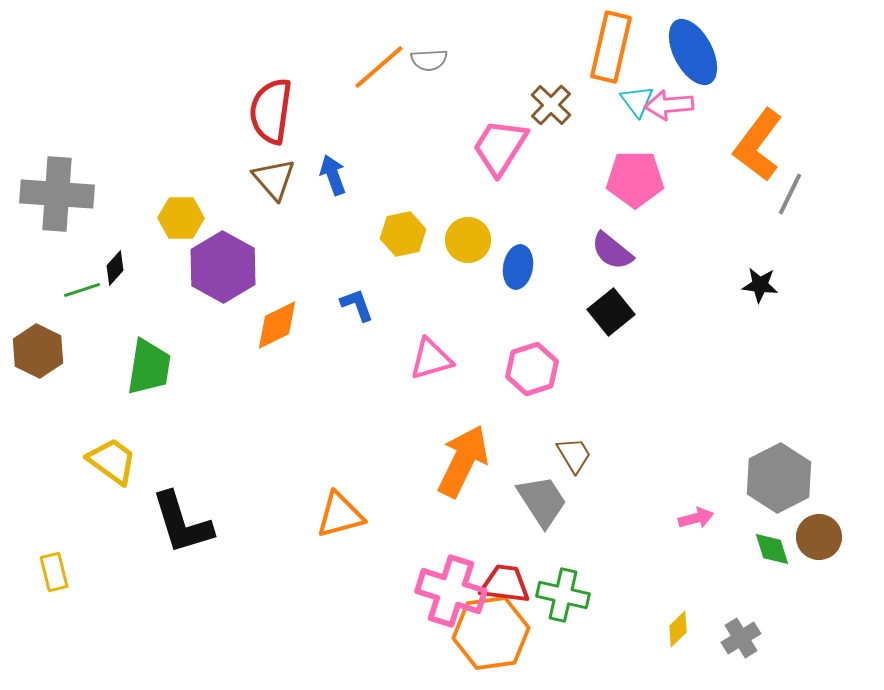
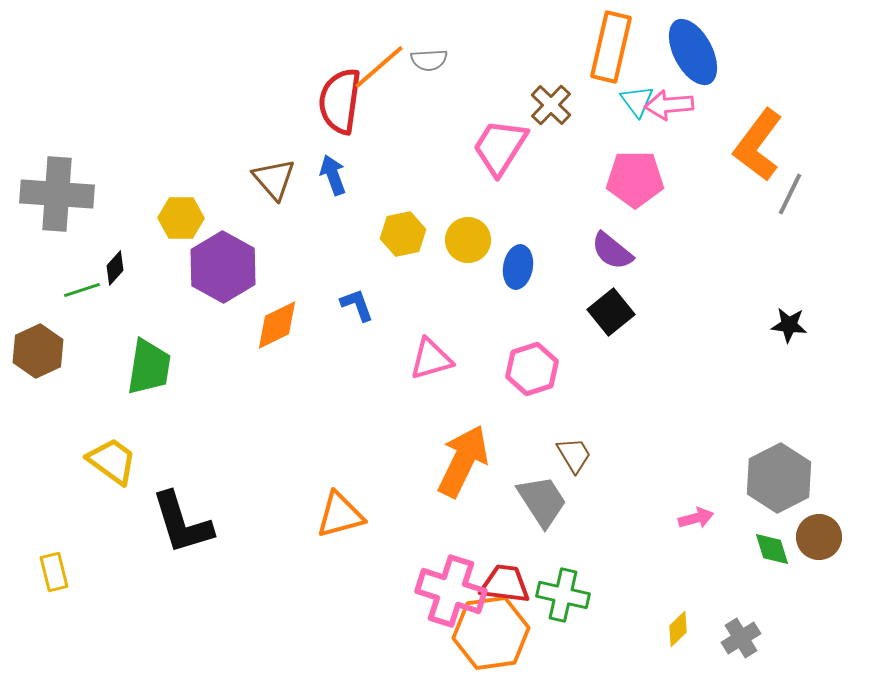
red semicircle at (271, 111): moved 69 px right, 10 px up
black star at (760, 285): moved 29 px right, 40 px down
brown hexagon at (38, 351): rotated 9 degrees clockwise
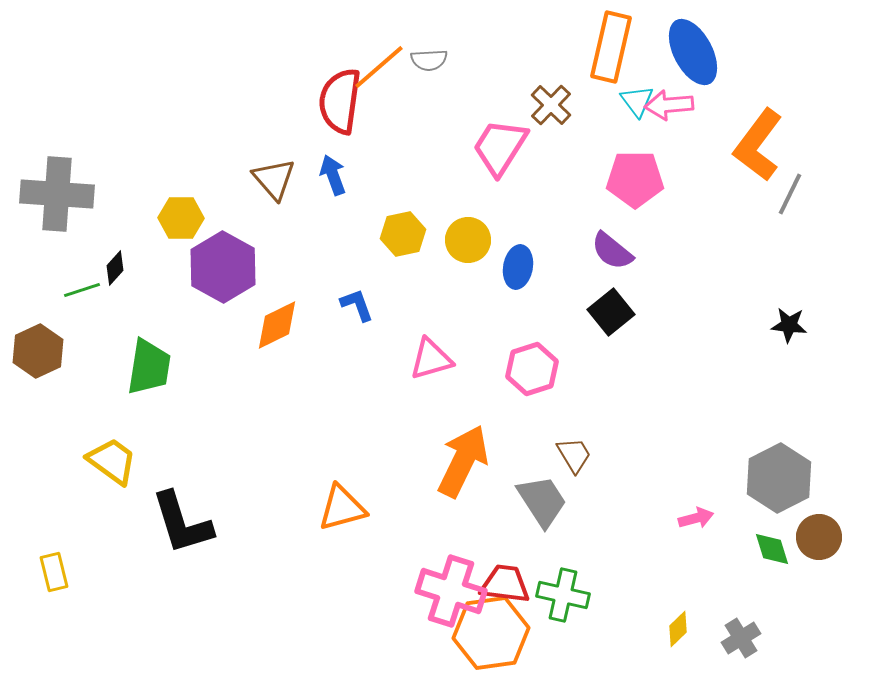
orange triangle at (340, 515): moved 2 px right, 7 px up
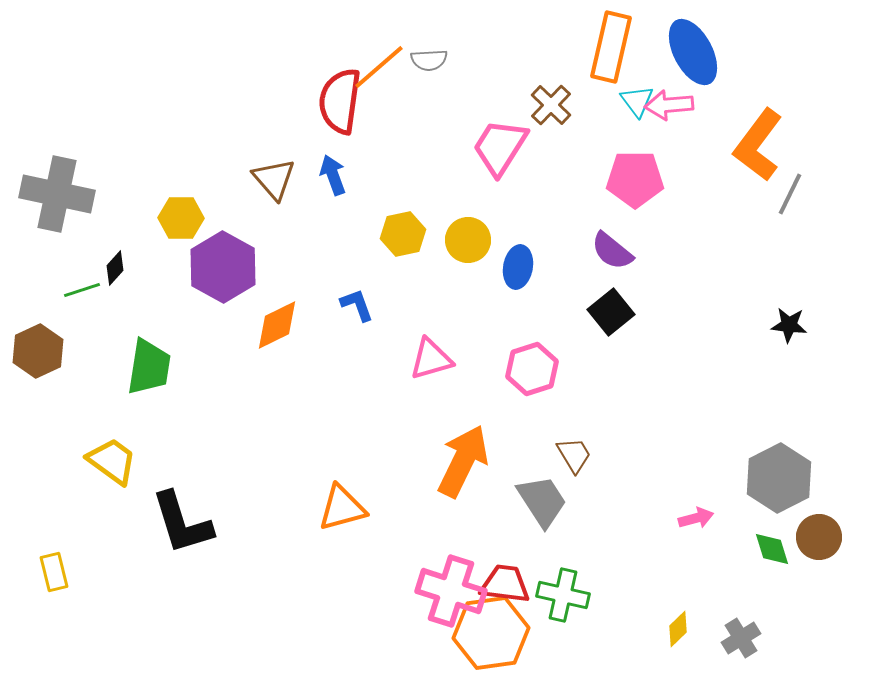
gray cross at (57, 194): rotated 8 degrees clockwise
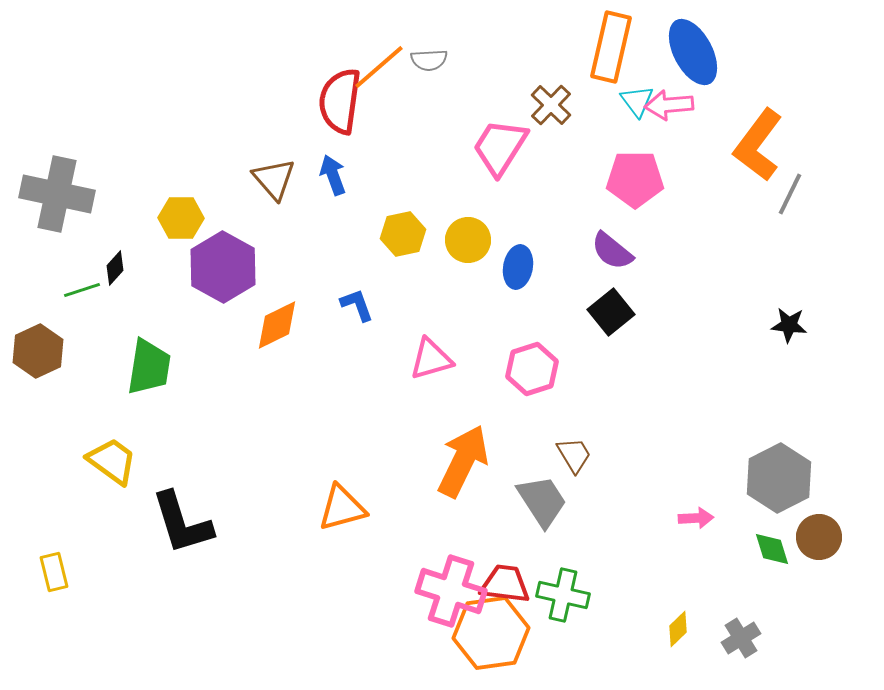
pink arrow at (696, 518): rotated 12 degrees clockwise
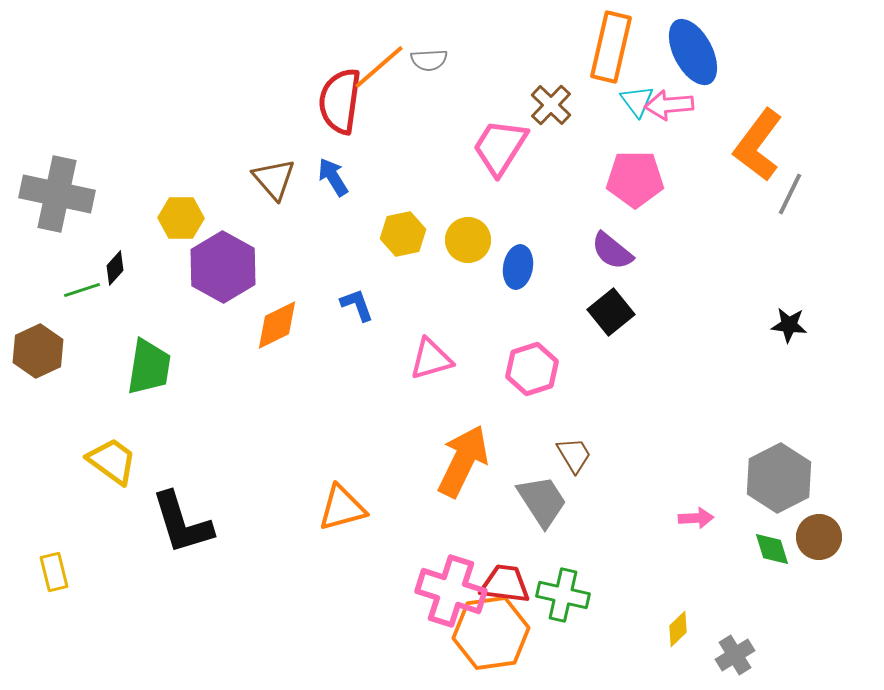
blue arrow at (333, 175): moved 2 px down; rotated 12 degrees counterclockwise
gray cross at (741, 638): moved 6 px left, 17 px down
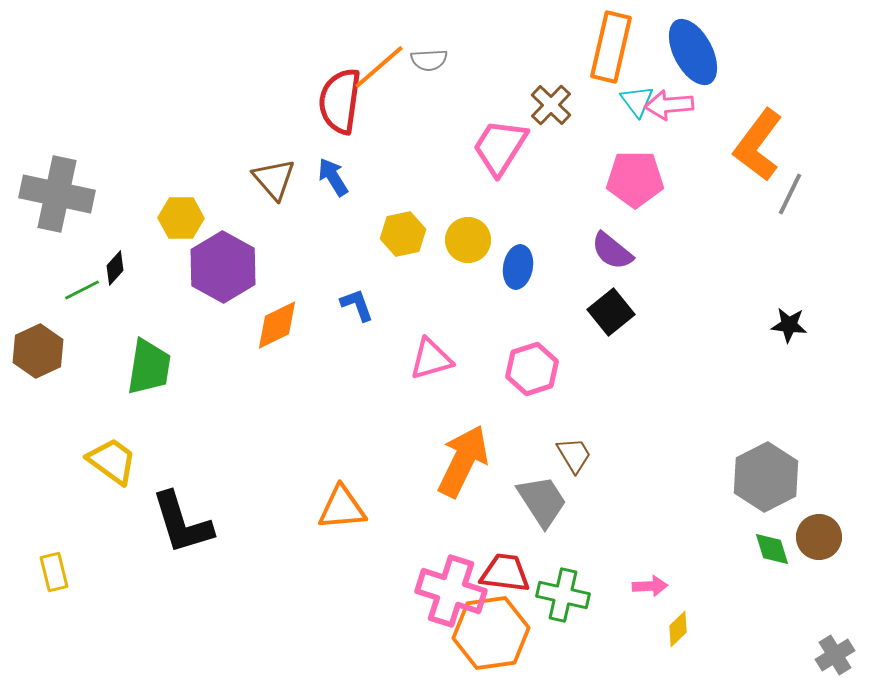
green line at (82, 290): rotated 9 degrees counterclockwise
gray hexagon at (779, 478): moved 13 px left, 1 px up
orange triangle at (342, 508): rotated 10 degrees clockwise
pink arrow at (696, 518): moved 46 px left, 68 px down
red trapezoid at (505, 584): moved 11 px up
gray cross at (735, 655): moved 100 px right
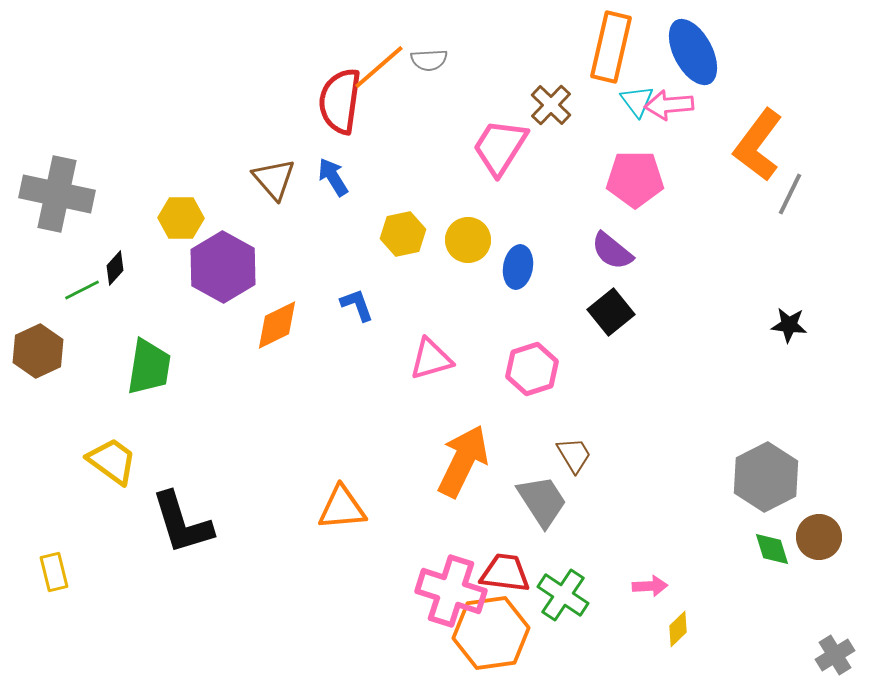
green cross at (563, 595): rotated 21 degrees clockwise
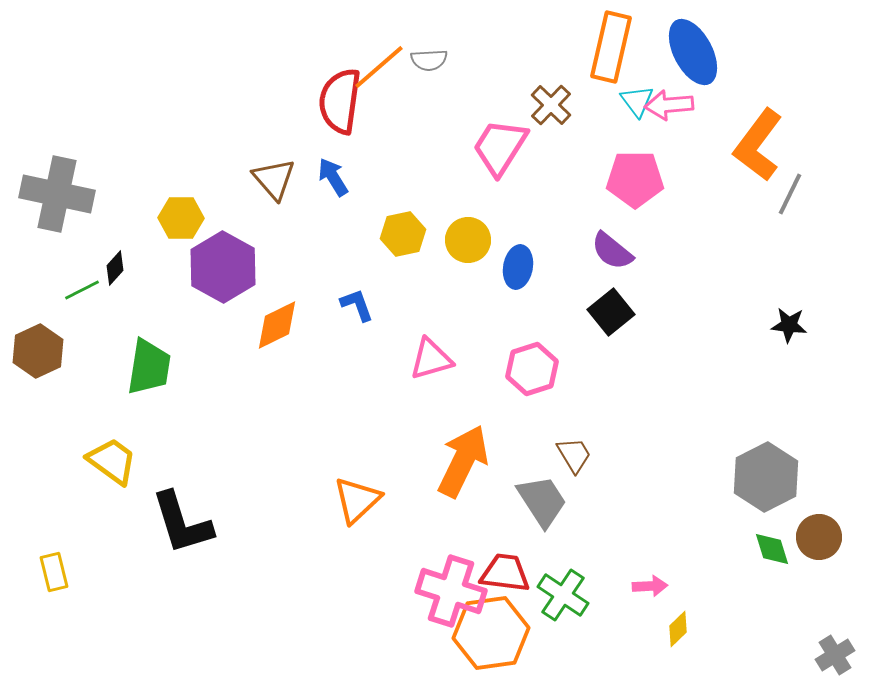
orange triangle at (342, 508): moved 15 px right, 8 px up; rotated 38 degrees counterclockwise
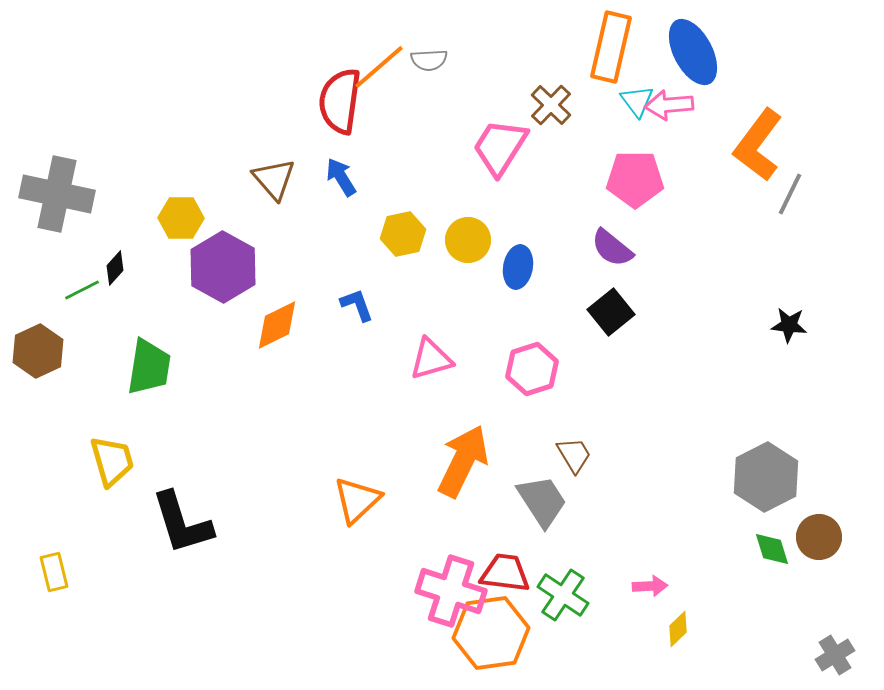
blue arrow at (333, 177): moved 8 px right
purple semicircle at (612, 251): moved 3 px up
yellow trapezoid at (112, 461): rotated 38 degrees clockwise
